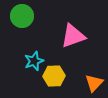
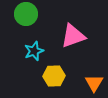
green circle: moved 4 px right, 2 px up
cyan star: moved 10 px up
orange triangle: rotated 12 degrees counterclockwise
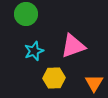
pink triangle: moved 10 px down
yellow hexagon: moved 2 px down
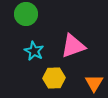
cyan star: rotated 24 degrees counterclockwise
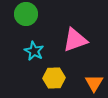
pink triangle: moved 2 px right, 6 px up
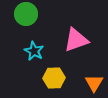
pink triangle: moved 1 px right
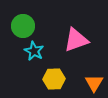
green circle: moved 3 px left, 12 px down
yellow hexagon: moved 1 px down
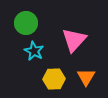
green circle: moved 3 px right, 3 px up
pink triangle: moved 2 px left; rotated 28 degrees counterclockwise
orange triangle: moved 8 px left, 6 px up
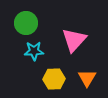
cyan star: rotated 30 degrees counterclockwise
orange triangle: moved 1 px right, 1 px down
